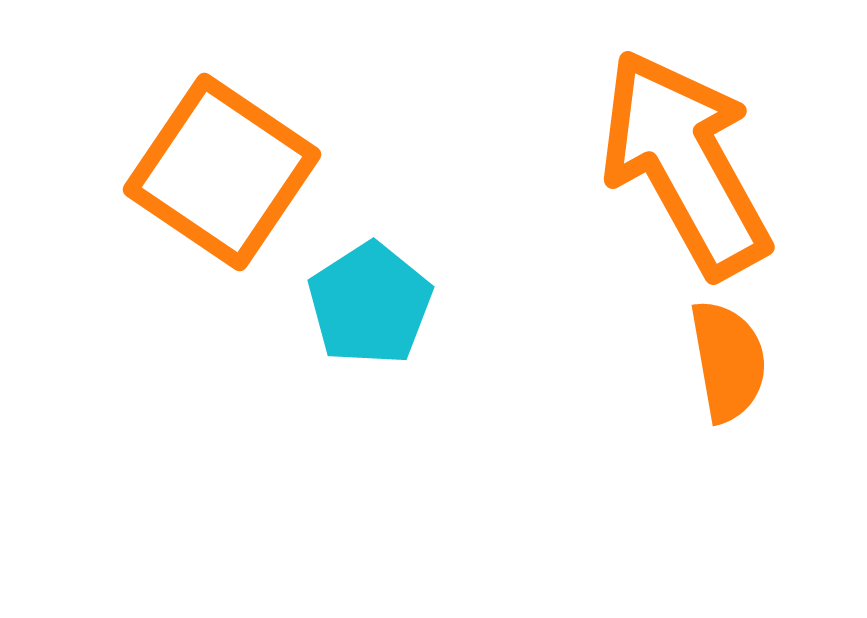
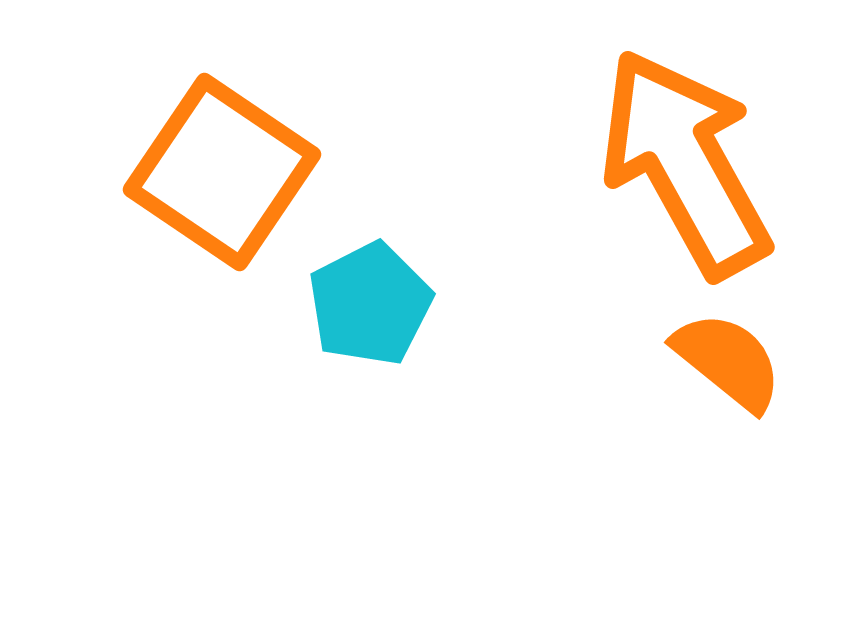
cyan pentagon: rotated 6 degrees clockwise
orange semicircle: rotated 41 degrees counterclockwise
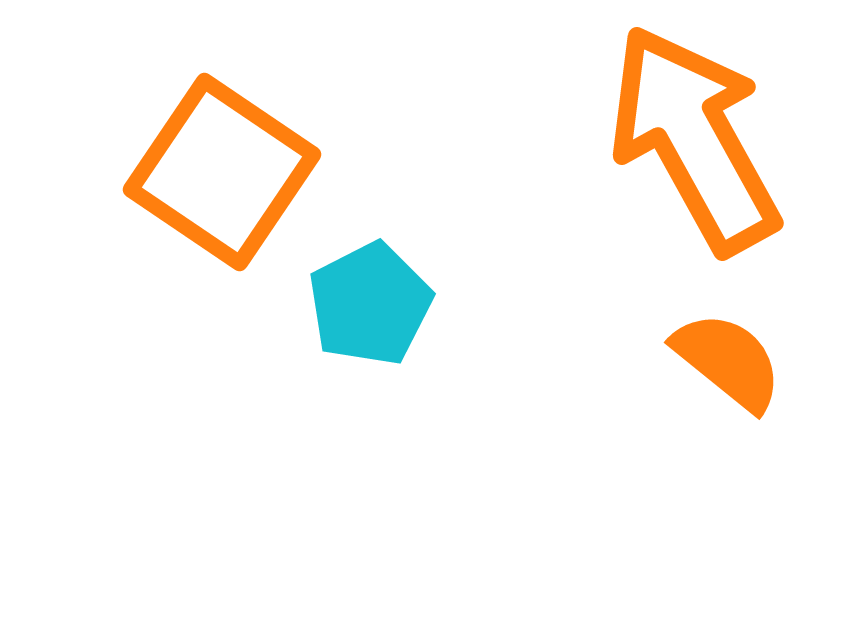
orange arrow: moved 9 px right, 24 px up
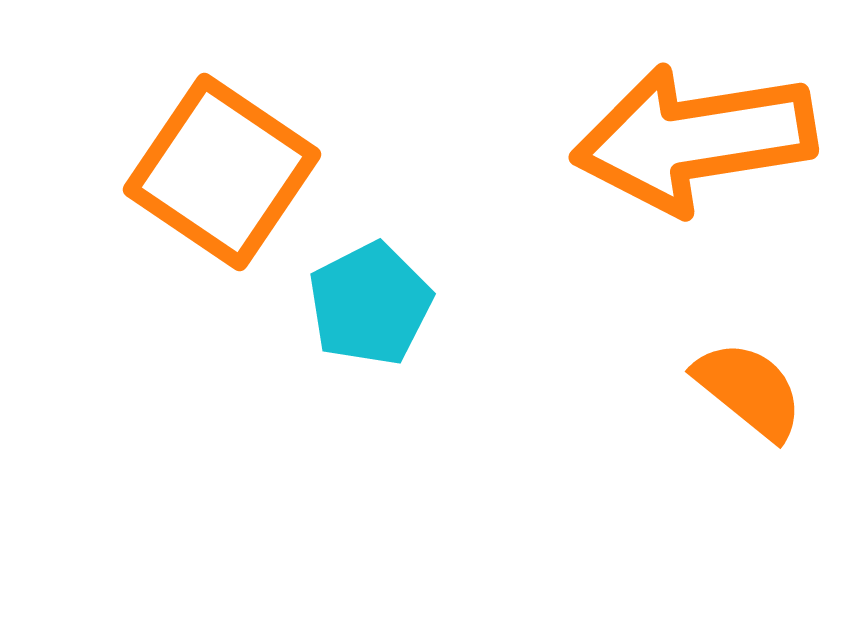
orange arrow: rotated 70 degrees counterclockwise
orange semicircle: moved 21 px right, 29 px down
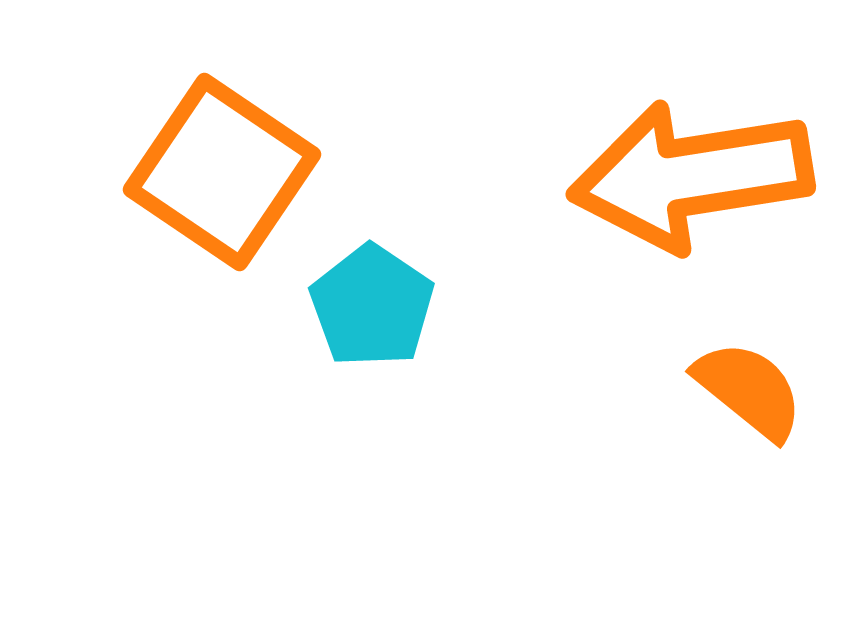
orange arrow: moved 3 px left, 37 px down
cyan pentagon: moved 2 px right, 2 px down; rotated 11 degrees counterclockwise
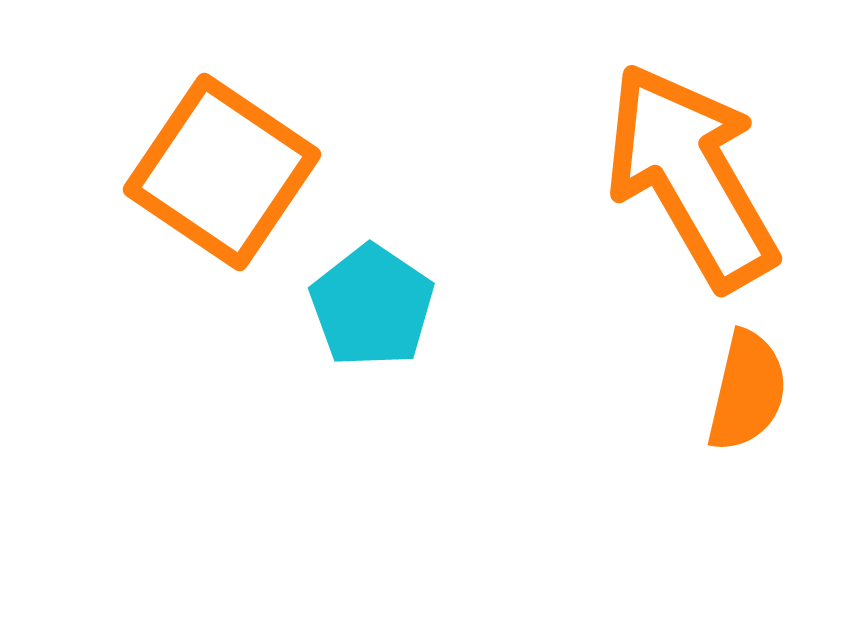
orange arrow: rotated 69 degrees clockwise
orange semicircle: moved 2 px left, 1 px down; rotated 64 degrees clockwise
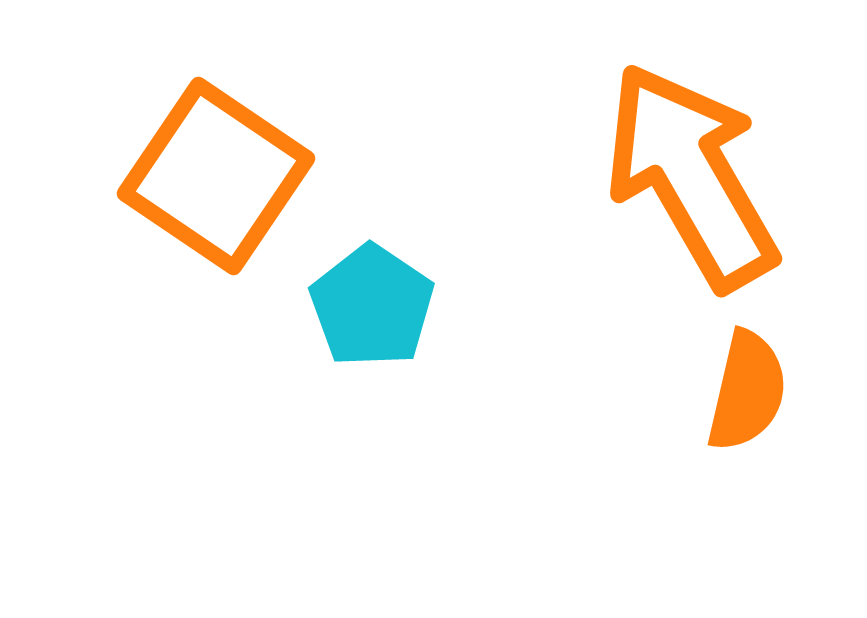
orange square: moved 6 px left, 4 px down
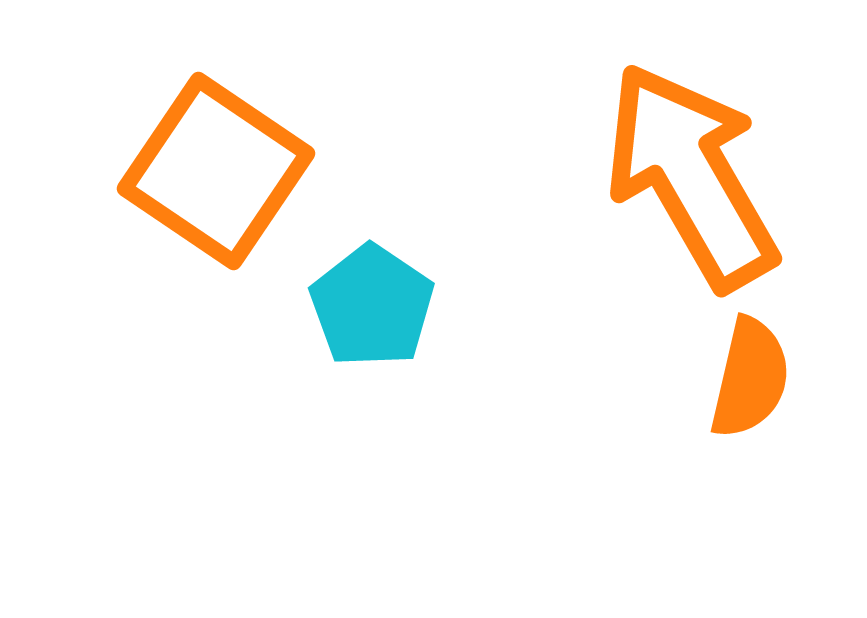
orange square: moved 5 px up
orange semicircle: moved 3 px right, 13 px up
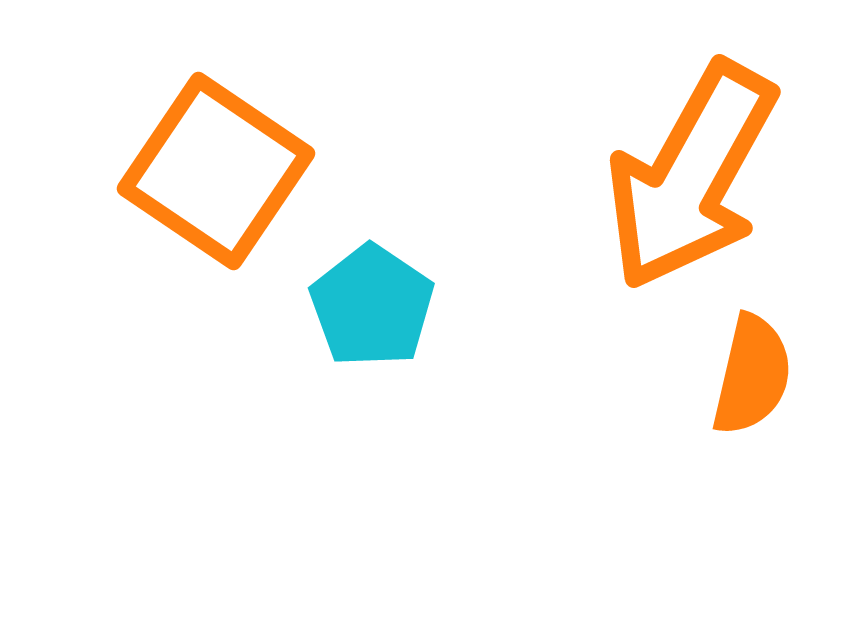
orange arrow: rotated 121 degrees counterclockwise
orange semicircle: moved 2 px right, 3 px up
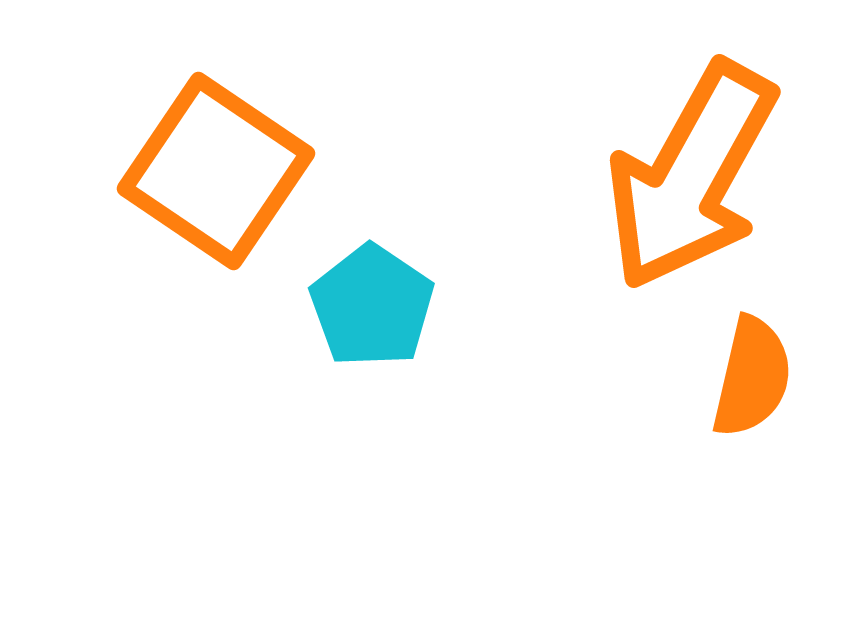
orange semicircle: moved 2 px down
